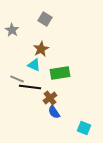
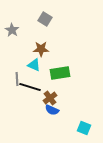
brown star: rotated 28 degrees clockwise
gray line: rotated 64 degrees clockwise
black line: rotated 10 degrees clockwise
blue semicircle: moved 2 px left, 2 px up; rotated 32 degrees counterclockwise
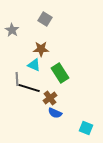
green rectangle: rotated 66 degrees clockwise
black line: moved 1 px left, 1 px down
blue semicircle: moved 3 px right, 3 px down
cyan square: moved 2 px right
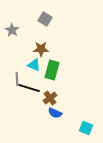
green rectangle: moved 8 px left, 3 px up; rotated 48 degrees clockwise
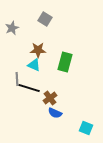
gray star: moved 2 px up; rotated 16 degrees clockwise
brown star: moved 3 px left, 1 px down
green rectangle: moved 13 px right, 8 px up
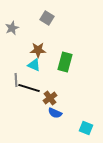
gray square: moved 2 px right, 1 px up
gray line: moved 1 px left, 1 px down
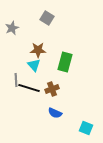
cyan triangle: rotated 24 degrees clockwise
brown cross: moved 2 px right, 9 px up; rotated 16 degrees clockwise
